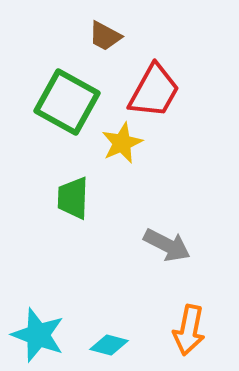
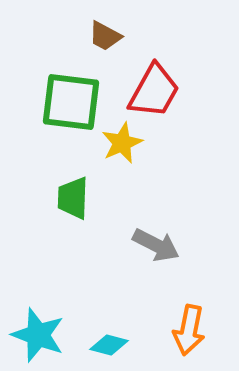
green square: moved 4 px right; rotated 22 degrees counterclockwise
gray arrow: moved 11 px left
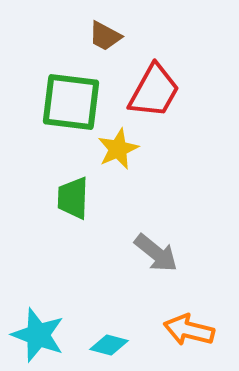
yellow star: moved 4 px left, 6 px down
gray arrow: moved 8 px down; rotated 12 degrees clockwise
orange arrow: rotated 93 degrees clockwise
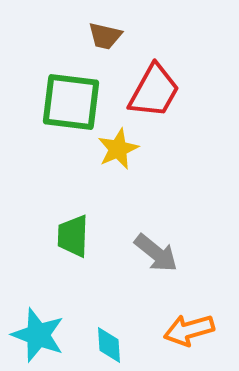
brown trapezoid: rotated 15 degrees counterclockwise
green trapezoid: moved 38 px down
orange arrow: rotated 30 degrees counterclockwise
cyan diamond: rotated 72 degrees clockwise
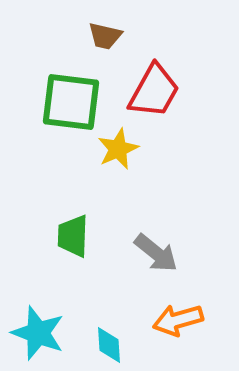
orange arrow: moved 11 px left, 10 px up
cyan star: moved 2 px up
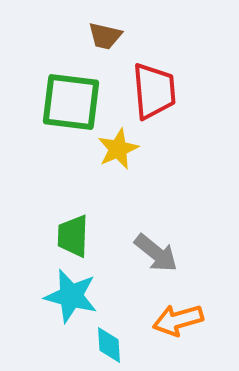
red trapezoid: rotated 34 degrees counterclockwise
cyan star: moved 33 px right, 37 px up; rotated 6 degrees counterclockwise
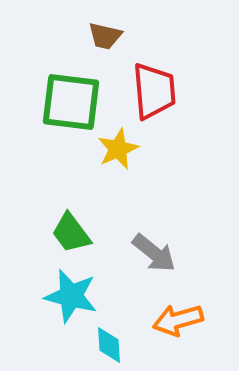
green trapezoid: moved 2 px left, 3 px up; rotated 39 degrees counterclockwise
gray arrow: moved 2 px left
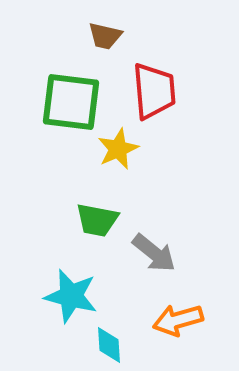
green trapezoid: moved 26 px right, 13 px up; rotated 42 degrees counterclockwise
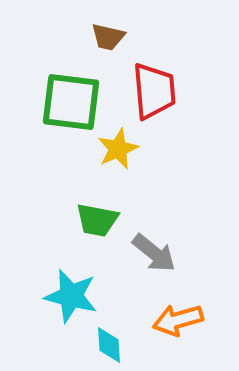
brown trapezoid: moved 3 px right, 1 px down
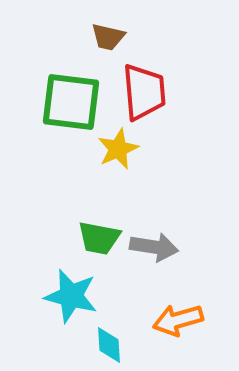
red trapezoid: moved 10 px left, 1 px down
green trapezoid: moved 2 px right, 18 px down
gray arrow: moved 6 px up; rotated 30 degrees counterclockwise
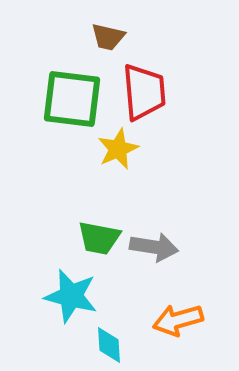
green square: moved 1 px right, 3 px up
